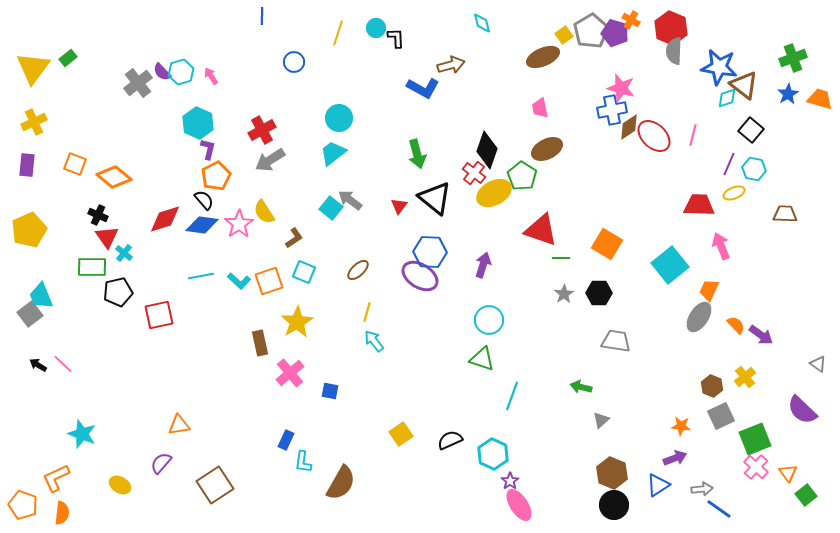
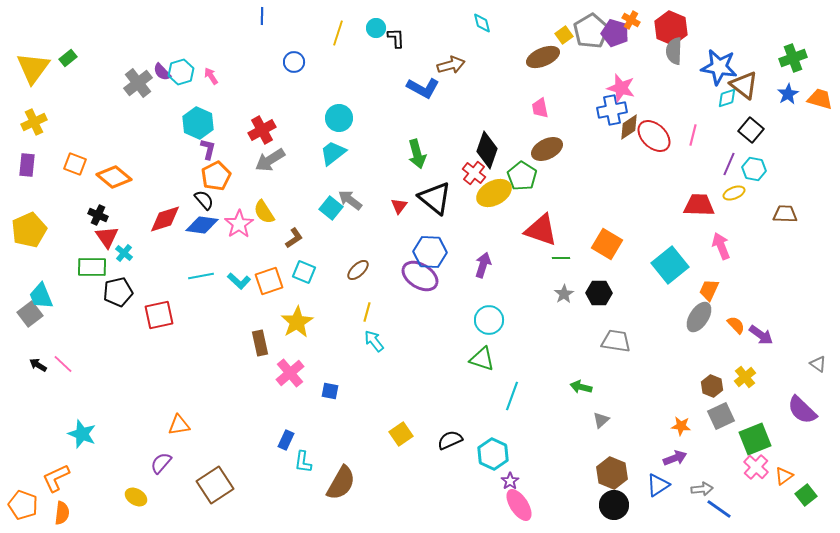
orange triangle at (788, 473): moved 4 px left, 3 px down; rotated 30 degrees clockwise
yellow ellipse at (120, 485): moved 16 px right, 12 px down
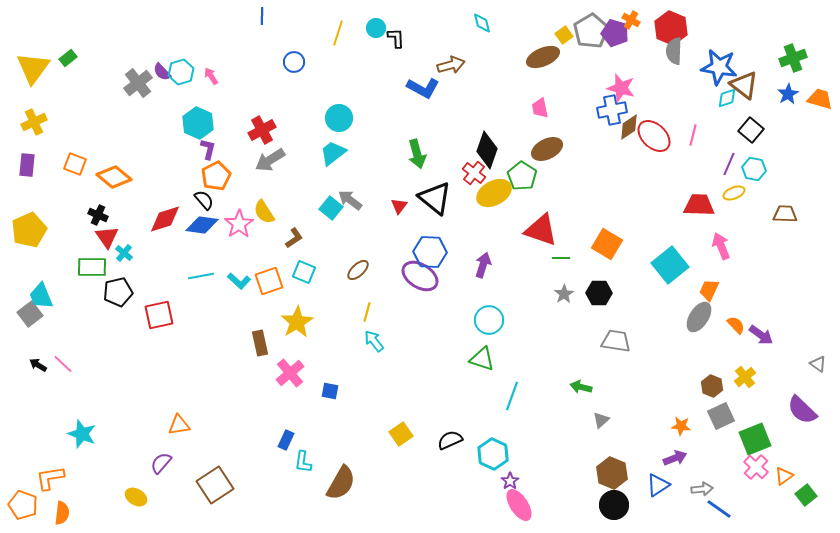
orange L-shape at (56, 478): moved 6 px left; rotated 16 degrees clockwise
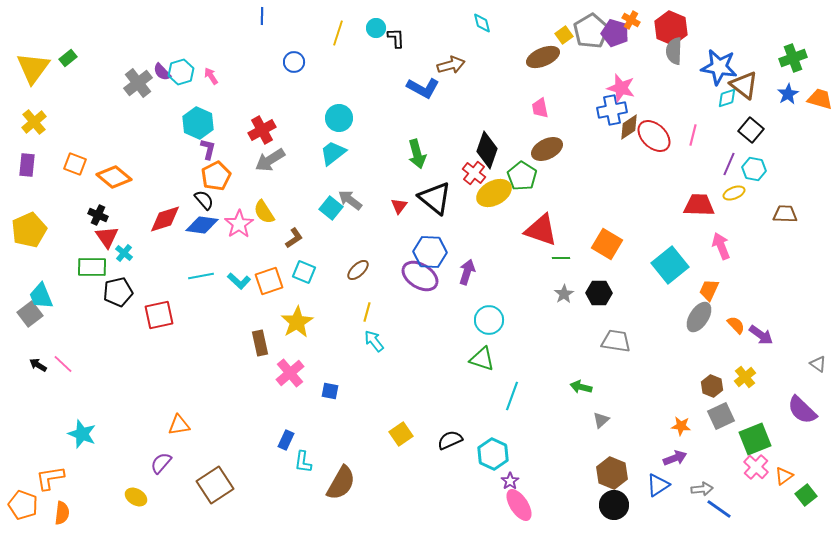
yellow cross at (34, 122): rotated 15 degrees counterclockwise
purple arrow at (483, 265): moved 16 px left, 7 px down
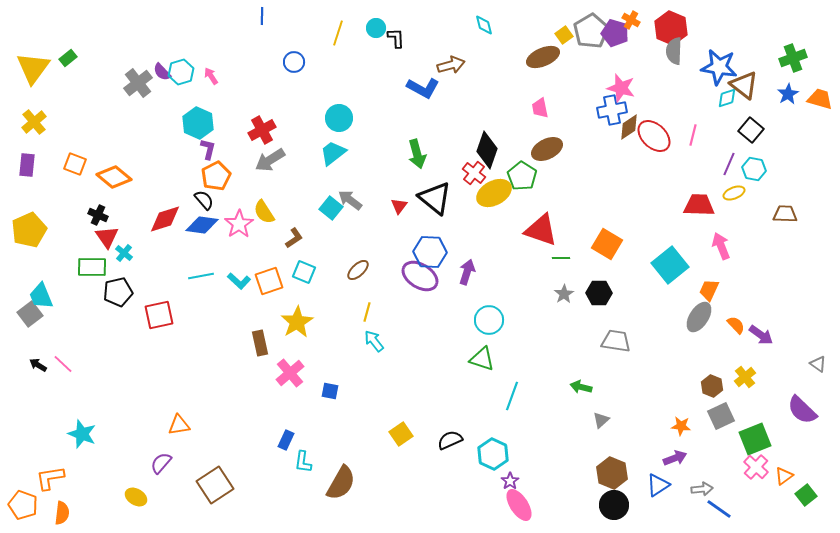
cyan diamond at (482, 23): moved 2 px right, 2 px down
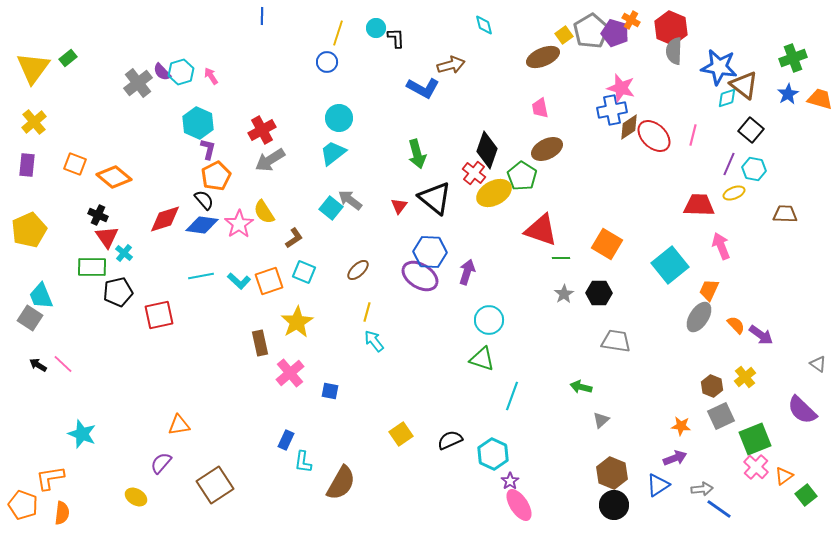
blue circle at (294, 62): moved 33 px right
gray square at (30, 314): moved 4 px down; rotated 20 degrees counterclockwise
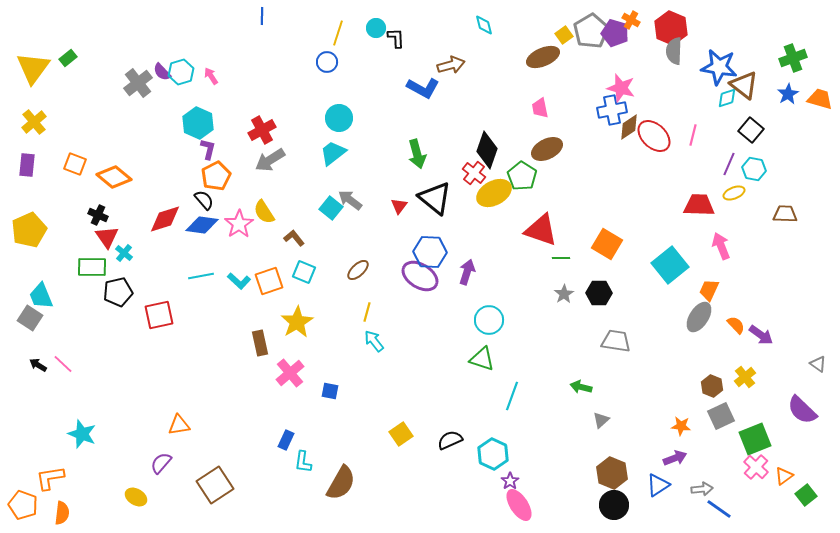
brown L-shape at (294, 238): rotated 95 degrees counterclockwise
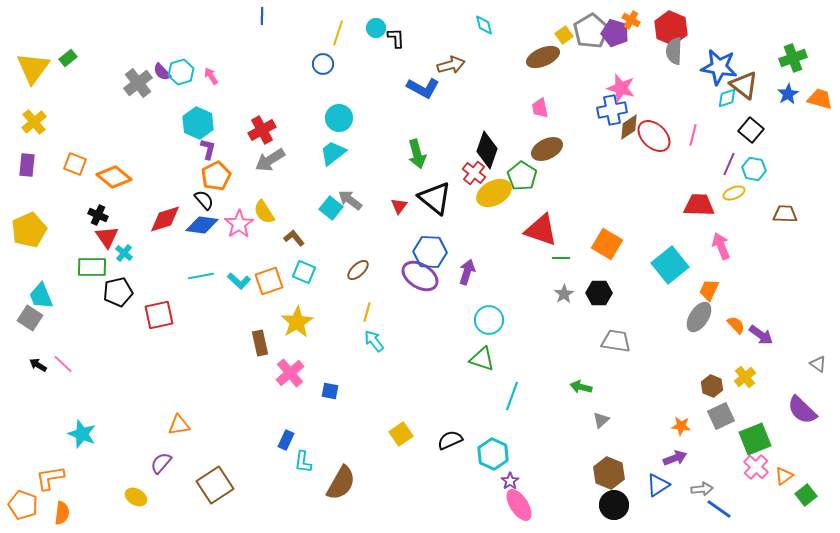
blue circle at (327, 62): moved 4 px left, 2 px down
brown hexagon at (612, 473): moved 3 px left
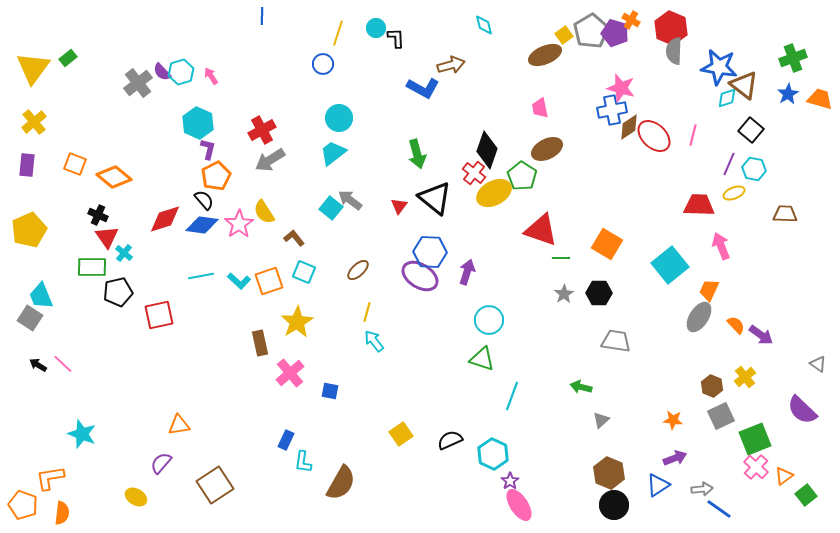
brown ellipse at (543, 57): moved 2 px right, 2 px up
orange star at (681, 426): moved 8 px left, 6 px up
